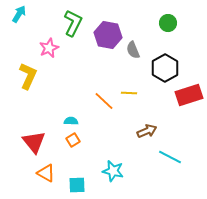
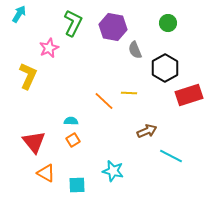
purple hexagon: moved 5 px right, 8 px up
gray semicircle: moved 2 px right
cyan line: moved 1 px right, 1 px up
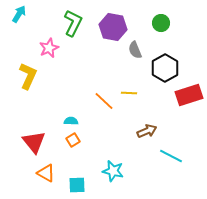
green circle: moved 7 px left
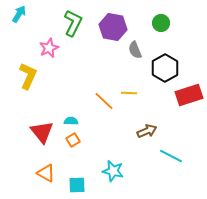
red triangle: moved 8 px right, 10 px up
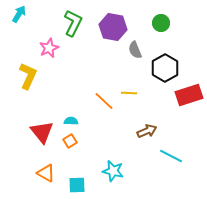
orange square: moved 3 px left, 1 px down
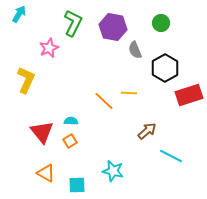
yellow L-shape: moved 2 px left, 4 px down
brown arrow: rotated 18 degrees counterclockwise
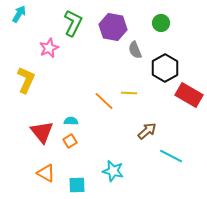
red rectangle: rotated 48 degrees clockwise
